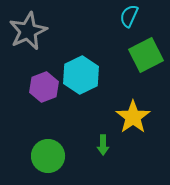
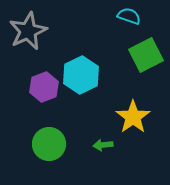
cyan semicircle: rotated 85 degrees clockwise
green arrow: rotated 84 degrees clockwise
green circle: moved 1 px right, 12 px up
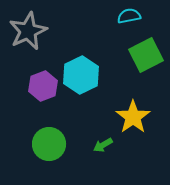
cyan semicircle: rotated 30 degrees counterclockwise
purple hexagon: moved 1 px left, 1 px up
green arrow: rotated 24 degrees counterclockwise
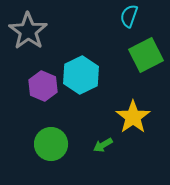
cyan semicircle: rotated 60 degrees counterclockwise
gray star: rotated 12 degrees counterclockwise
purple hexagon: rotated 16 degrees counterclockwise
green circle: moved 2 px right
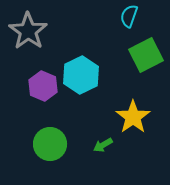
green circle: moved 1 px left
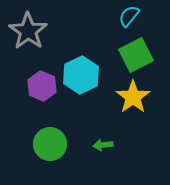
cyan semicircle: rotated 20 degrees clockwise
green square: moved 10 px left
purple hexagon: moved 1 px left
yellow star: moved 20 px up
green arrow: rotated 24 degrees clockwise
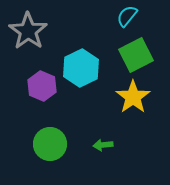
cyan semicircle: moved 2 px left
cyan hexagon: moved 7 px up
